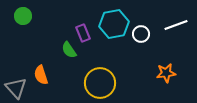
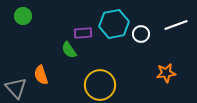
purple rectangle: rotated 72 degrees counterclockwise
yellow circle: moved 2 px down
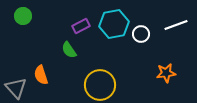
purple rectangle: moved 2 px left, 7 px up; rotated 24 degrees counterclockwise
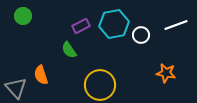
white circle: moved 1 px down
orange star: rotated 18 degrees clockwise
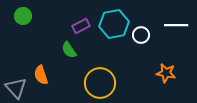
white line: rotated 20 degrees clockwise
yellow circle: moved 2 px up
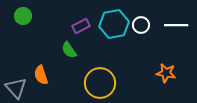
white circle: moved 10 px up
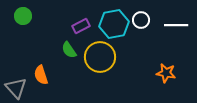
white circle: moved 5 px up
yellow circle: moved 26 px up
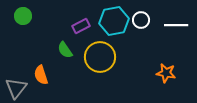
cyan hexagon: moved 3 px up
green semicircle: moved 4 px left
gray triangle: rotated 20 degrees clockwise
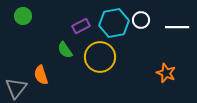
cyan hexagon: moved 2 px down
white line: moved 1 px right, 2 px down
orange star: rotated 12 degrees clockwise
